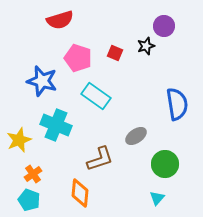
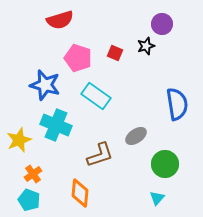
purple circle: moved 2 px left, 2 px up
blue star: moved 3 px right, 4 px down
brown L-shape: moved 4 px up
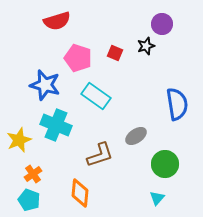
red semicircle: moved 3 px left, 1 px down
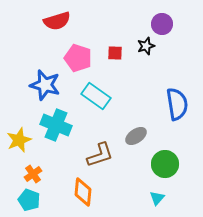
red square: rotated 21 degrees counterclockwise
orange diamond: moved 3 px right, 1 px up
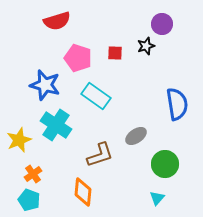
cyan cross: rotated 12 degrees clockwise
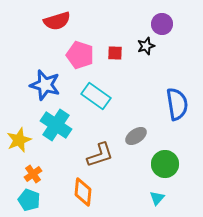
pink pentagon: moved 2 px right, 3 px up
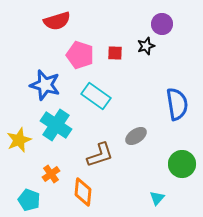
green circle: moved 17 px right
orange cross: moved 18 px right
